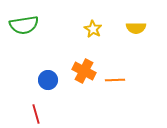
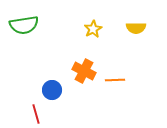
yellow star: rotated 12 degrees clockwise
blue circle: moved 4 px right, 10 px down
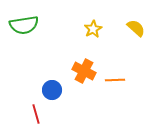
yellow semicircle: rotated 138 degrees counterclockwise
